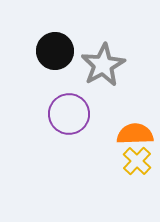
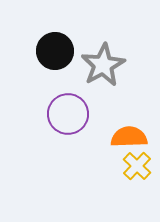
purple circle: moved 1 px left
orange semicircle: moved 6 px left, 3 px down
yellow cross: moved 5 px down
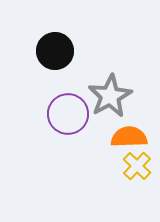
gray star: moved 7 px right, 31 px down
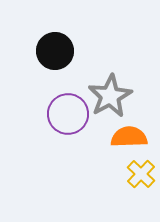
yellow cross: moved 4 px right, 8 px down
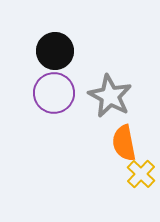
gray star: rotated 15 degrees counterclockwise
purple circle: moved 14 px left, 21 px up
orange semicircle: moved 5 px left, 6 px down; rotated 99 degrees counterclockwise
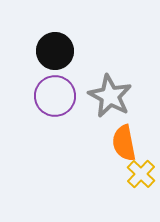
purple circle: moved 1 px right, 3 px down
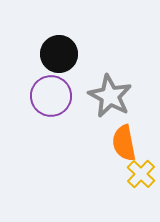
black circle: moved 4 px right, 3 px down
purple circle: moved 4 px left
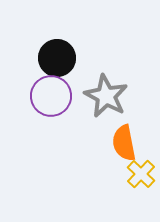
black circle: moved 2 px left, 4 px down
gray star: moved 4 px left
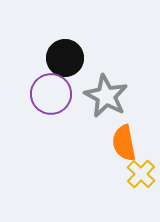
black circle: moved 8 px right
purple circle: moved 2 px up
